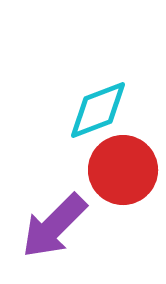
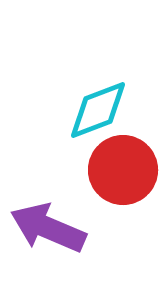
purple arrow: moved 6 px left, 2 px down; rotated 68 degrees clockwise
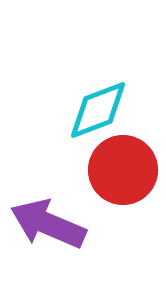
purple arrow: moved 4 px up
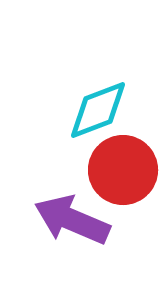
purple arrow: moved 24 px right, 4 px up
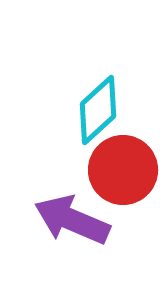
cyan diamond: rotated 22 degrees counterclockwise
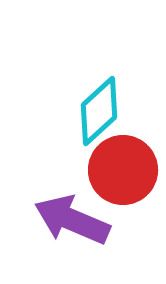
cyan diamond: moved 1 px right, 1 px down
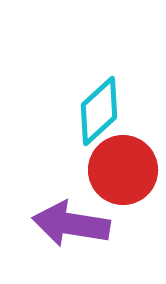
purple arrow: moved 1 px left, 4 px down; rotated 14 degrees counterclockwise
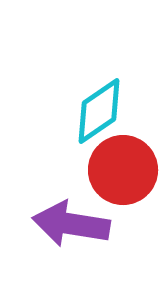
cyan diamond: rotated 8 degrees clockwise
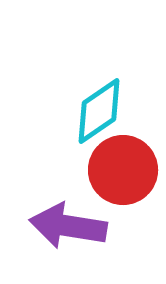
purple arrow: moved 3 px left, 2 px down
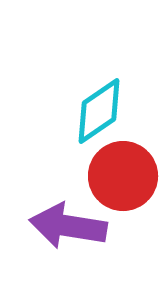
red circle: moved 6 px down
